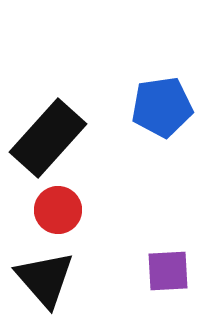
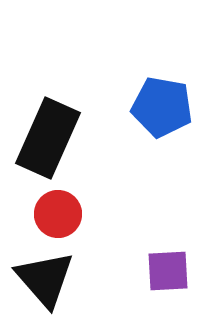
blue pentagon: rotated 18 degrees clockwise
black rectangle: rotated 18 degrees counterclockwise
red circle: moved 4 px down
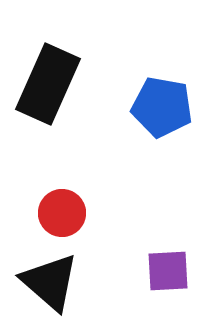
black rectangle: moved 54 px up
red circle: moved 4 px right, 1 px up
black triangle: moved 5 px right, 3 px down; rotated 8 degrees counterclockwise
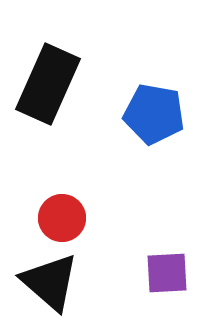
blue pentagon: moved 8 px left, 7 px down
red circle: moved 5 px down
purple square: moved 1 px left, 2 px down
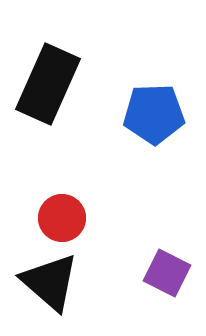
blue pentagon: rotated 12 degrees counterclockwise
purple square: rotated 30 degrees clockwise
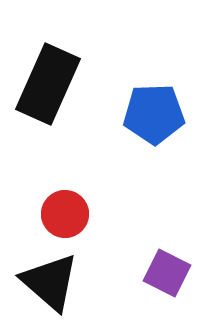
red circle: moved 3 px right, 4 px up
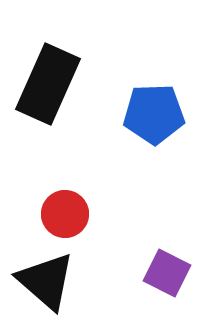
black triangle: moved 4 px left, 1 px up
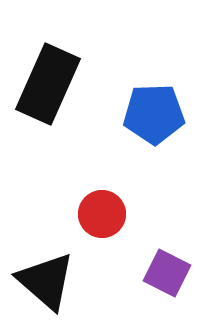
red circle: moved 37 px right
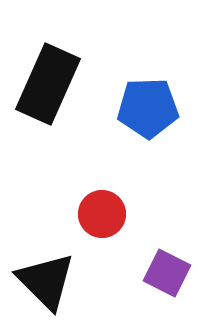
blue pentagon: moved 6 px left, 6 px up
black triangle: rotated 4 degrees clockwise
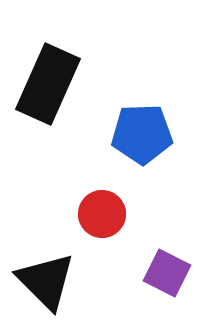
blue pentagon: moved 6 px left, 26 px down
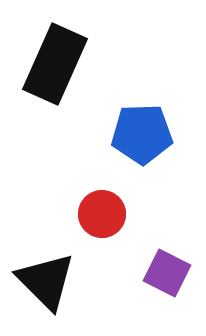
black rectangle: moved 7 px right, 20 px up
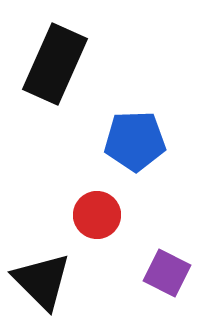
blue pentagon: moved 7 px left, 7 px down
red circle: moved 5 px left, 1 px down
black triangle: moved 4 px left
